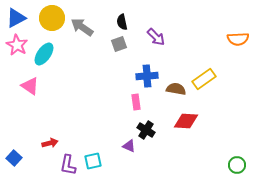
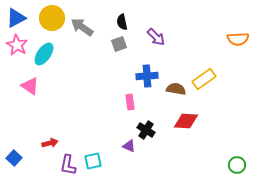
pink rectangle: moved 6 px left
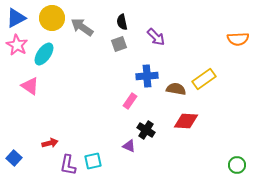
pink rectangle: moved 1 px up; rotated 42 degrees clockwise
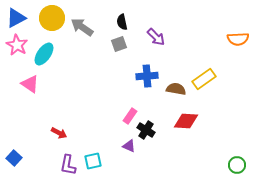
pink triangle: moved 2 px up
pink rectangle: moved 15 px down
red arrow: moved 9 px right, 10 px up; rotated 42 degrees clockwise
